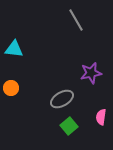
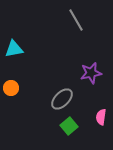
cyan triangle: rotated 18 degrees counterclockwise
gray ellipse: rotated 15 degrees counterclockwise
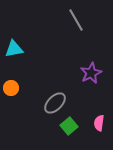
purple star: rotated 15 degrees counterclockwise
gray ellipse: moved 7 px left, 4 px down
pink semicircle: moved 2 px left, 6 px down
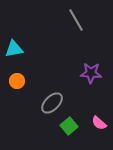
purple star: rotated 30 degrees clockwise
orange circle: moved 6 px right, 7 px up
gray ellipse: moved 3 px left
pink semicircle: rotated 56 degrees counterclockwise
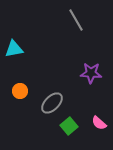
orange circle: moved 3 px right, 10 px down
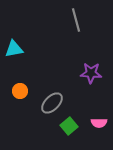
gray line: rotated 15 degrees clockwise
pink semicircle: rotated 42 degrees counterclockwise
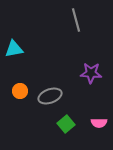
gray ellipse: moved 2 px left, 7 px up; rotated 25 degrees clockwise
green square: moved 3 px left, 2 px up
